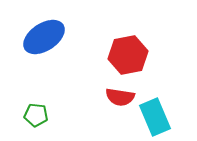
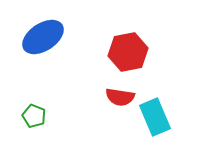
blue ellipse: moved 1 px left
red hexagon: moved 3 px up
green pentagon: moved 2 px left, 1 px down; rotated 15 degrees clockwise
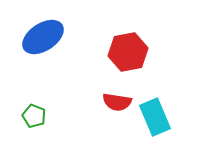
red semicircle: moved 3 px left, 5 px down
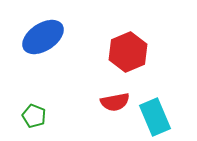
red hexagon: rotated 12 degrees counterclockwise
red semicircle: moved 2 px left; rotated 20 degrees counterclockwise
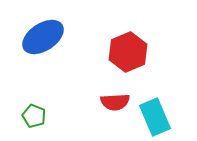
red semicircle: rotated 8 degrees clockwise
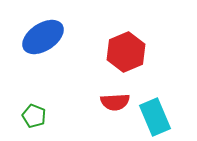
red hexagon: moved 2 px left
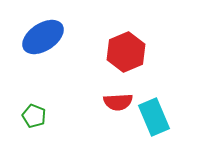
red semicircle: moved 3 px right
cyan rectangle: moved 1 px left
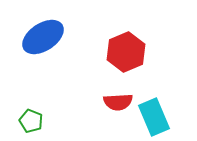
green pentagon: moved 3 px left, 5 px down
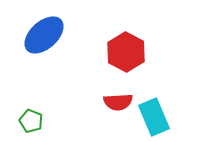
blue ellipse: moved 1 px right, 2 px up; rotated 9 degrees counterclockwise
red hexagon: rotated 9 degrees counterclockwise
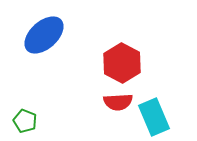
red hexagon: moved 4 px left, 11 px down
green pentagon: moved 6 px left
